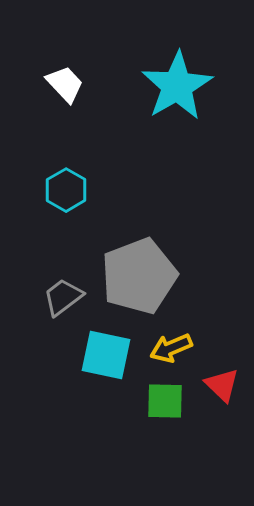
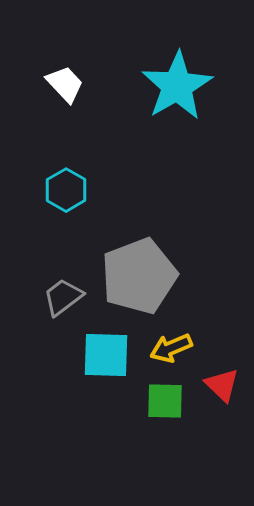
cyan square: rotated 10 degrees counterclockwise
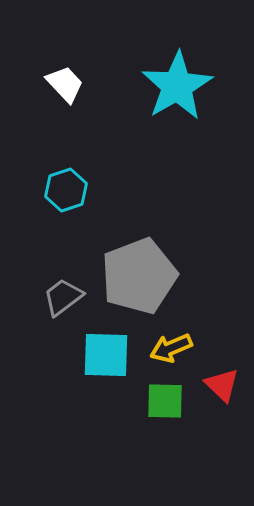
cyan hexagon: rotated 12 degrees clockwise
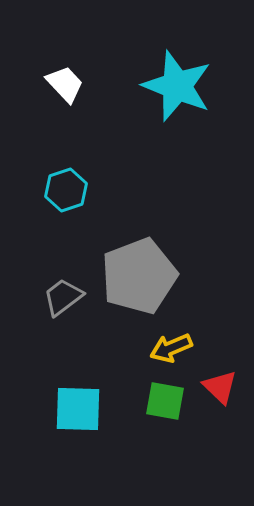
cyan star: rotated 20 degrees counterclockwise
cyan square: moved 28 px left, 54 px down
red triangle: moved 2 px left, 2 px down
green square: rotated 9 degrees clockwise
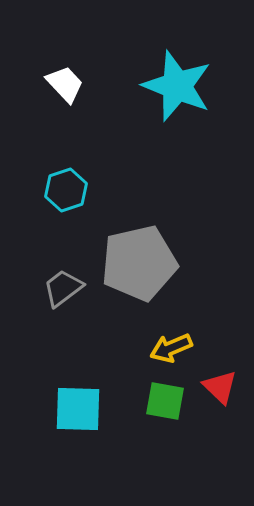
gray pentagon: moved 13 px up; rotated 8 degrees clockwise
gray trapezoid: moved 9 px up
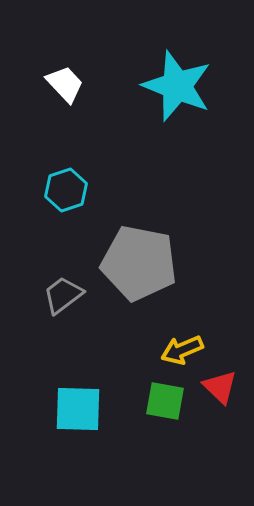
gray pentagon: rotated 24 degrees clockwise
gray trapezoid: moved 7 px down
yellow arrow: moved 11 px right, 2 px down
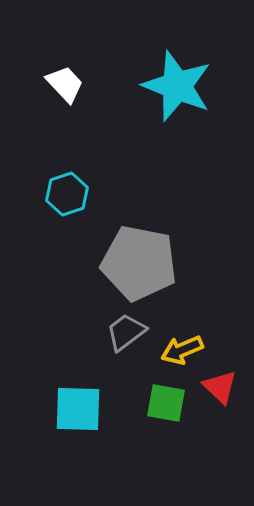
cyan hexagon: moved 1 px right, 4 px down
gray trapezoid: moved 63 px right, 37 px down
green square: moved 1 px right, 2 px down
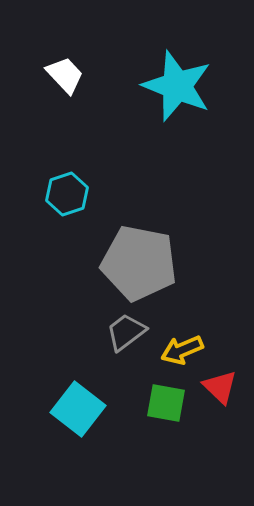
white trapezoid: moved 9 px up
cyan square: rotated 36 degrees clockwise
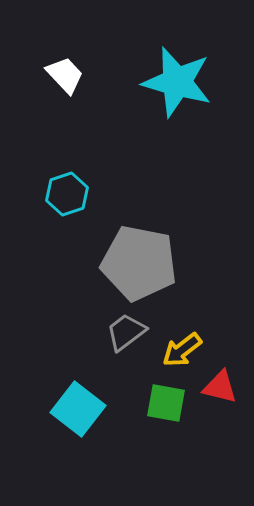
cyan star: moved 4 px up; rotated 6 degrees counterclockwise
yellow arrow: rotated 15 degrees counterclockwise
red triangle: rotated 30 degrees counterclockwise
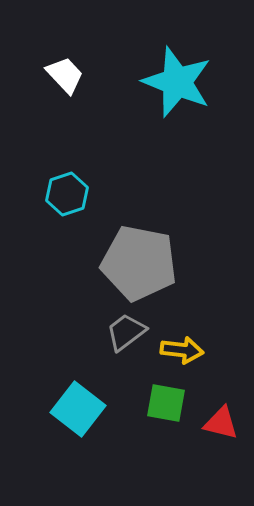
cyan star: rotated 6 degrees clockwise
yellow arrow: rotated 135 degrees counterclockwise
red triangle: moved 1 px right, 36 px down
